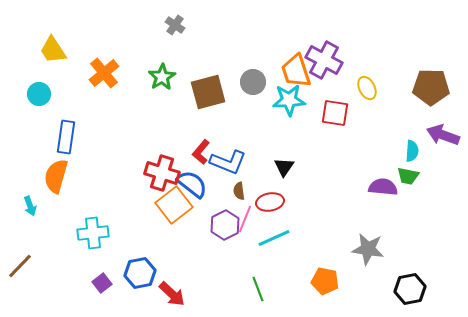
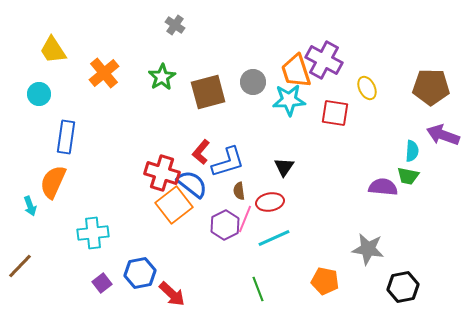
blue L-shape: rotated 39 degrees counterclockwise
orange semicircle: moved 3 px left, 6 px down; rotated 8 degrees clockwise
black hexagon: moved 7 px left, 2 px up
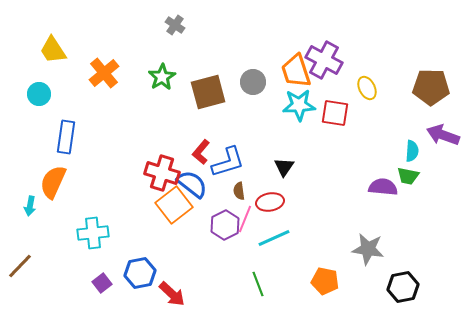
cyan star: moved 10 px right, 5 px down
cyan arrow: rotated 30 degrees clockwise
green line: moved 5 px up
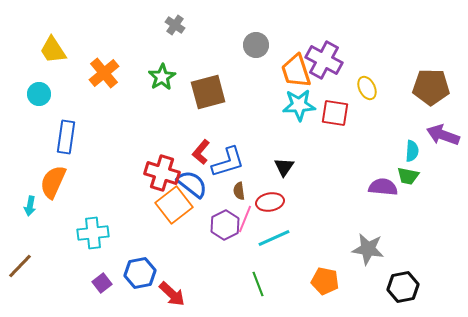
gray circle: moved 3 px right, 37 px up
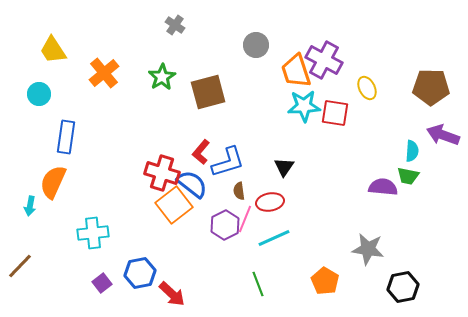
cyan star: moved 5 px right, 1 px down
orange pentagon: rotated 20 degrees clockwise
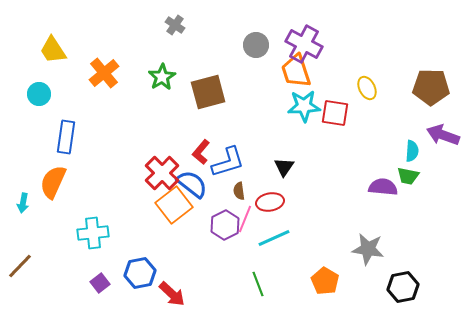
purple cross: moved 20 px left, 16 px up
red cross: rotated 28 degrees clockwise
cyan arrow: moved 7 px left, 3 px up
purple square: moved 2 px left
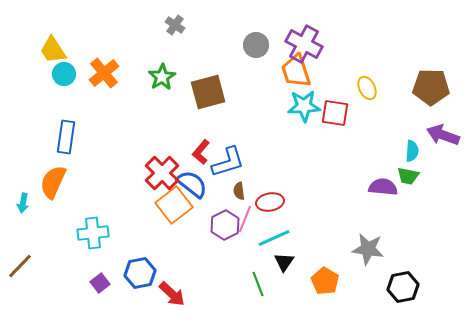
cyan circle: moved 25 px right, 20 px up
black triangle: moved 95 px down
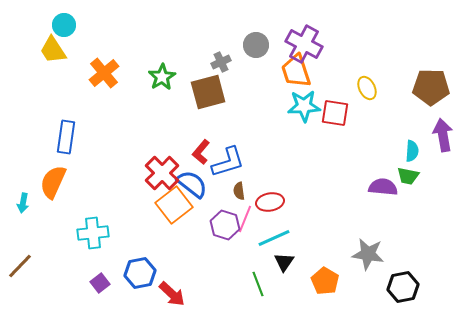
gray cross: moved 46 px right, 37 px down; rotated 30 degrees clockwise
cyan circle: moved 49 px up
purple arrow: rotated 60 degrees clockwise
purple hexagon: rotated 16 degrees counterclockwise
gray star: moved 5 px down
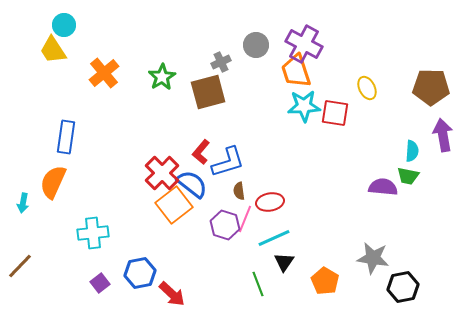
gray star: moved 5 px right, 4 px down
